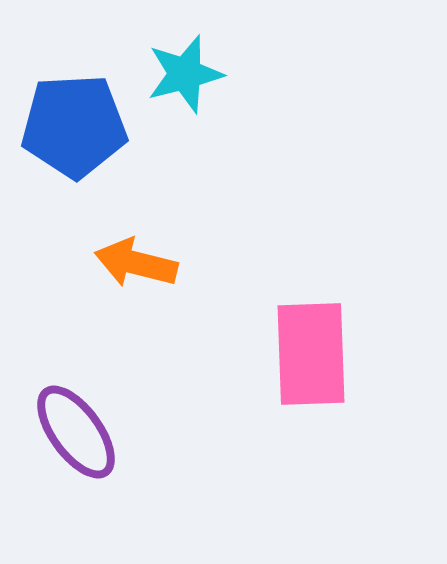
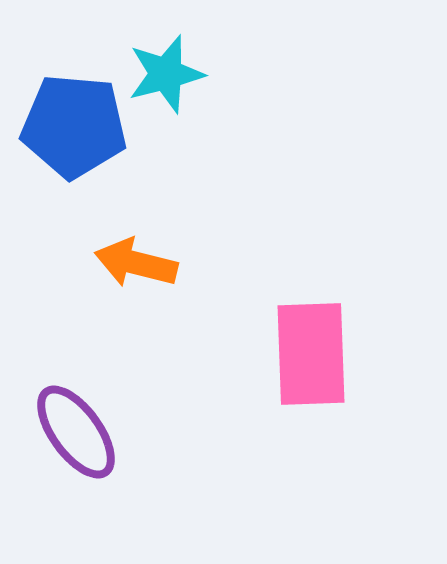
cyan star: moved 19 px left
blue pentagon: rotated 8 degrees clockwise
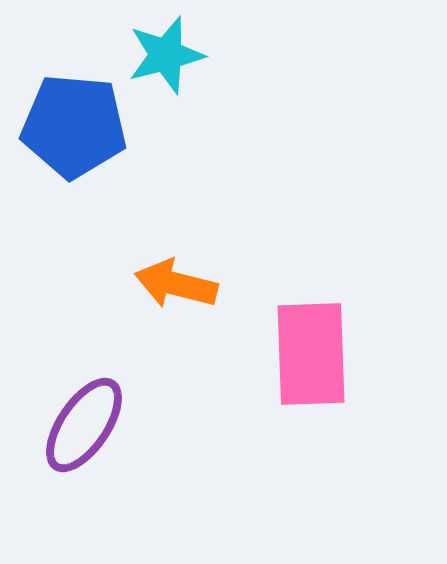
cyan star: moved 19 px up
orange arrow: moved 40 px right, 21 px down
purple ellipse: moved 8 px right, 7 px up; rotated 70 degrees clockwise
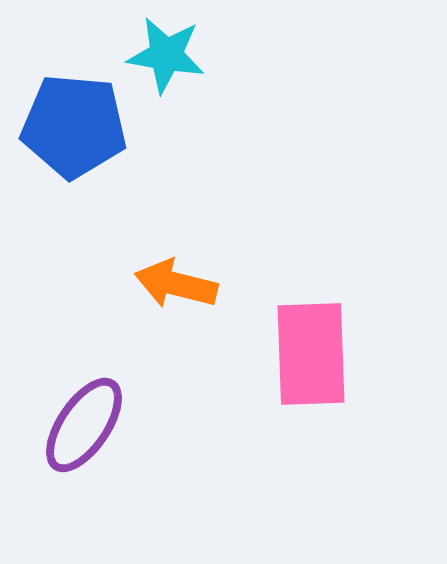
cyan star: rotated 24 degrees clockwise
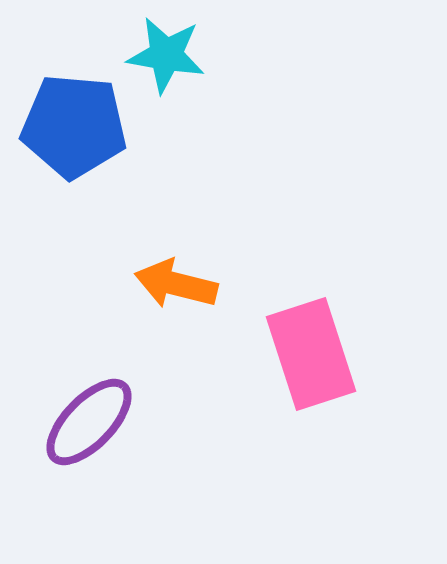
pink rectangle: rotated 16 degrees counterclockwise
purple ellipse: moved 5 px right, 3 px up; rotated 10 degrees clockwise
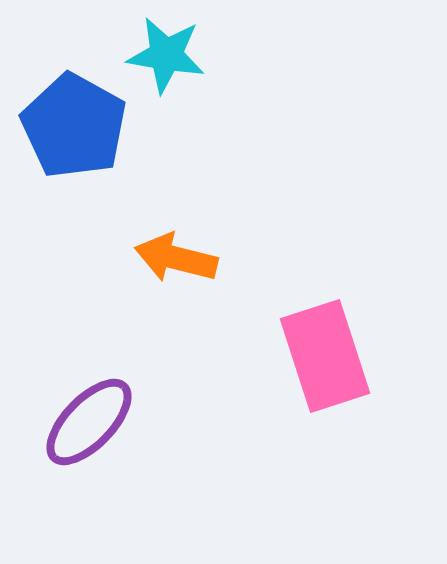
blue pentagon: rotated 24 degrees clockwise
orange arrow: moved 26 px up
pink rectangle: moved 14 px right, 2 px down
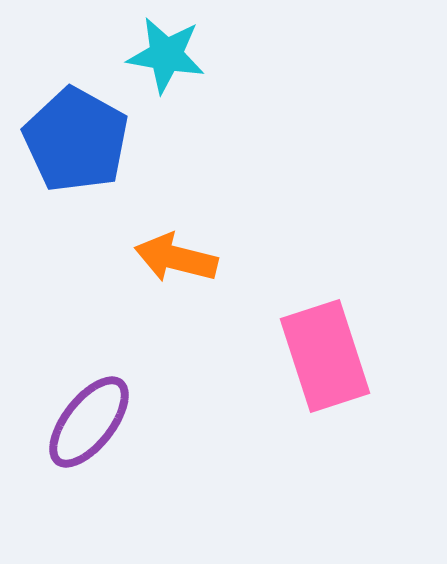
blue pentagon: moved 2 px right, 14 px down
purple ellipse: rotated 6 degrees counterclockwise
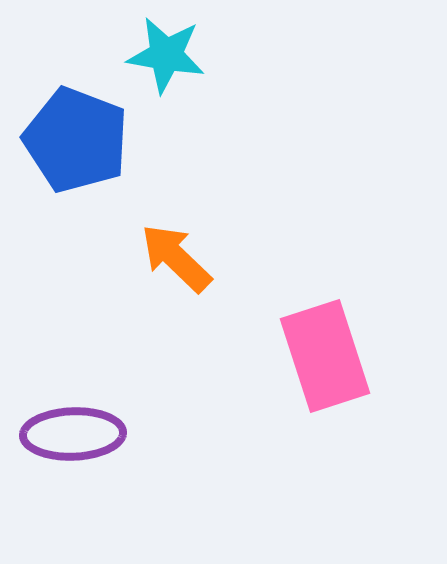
blue pentagon: rotated 8 degrees counterclockwise
orange arrow: rotated 30 degrees clockwise
purple ellipse: moved 16 px left, 12 px down; rotated 50 degrees clockwise
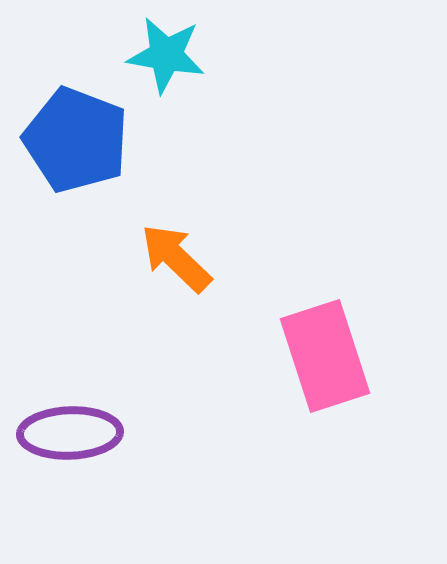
purple ellipse: moved 3 px left, 1 px up
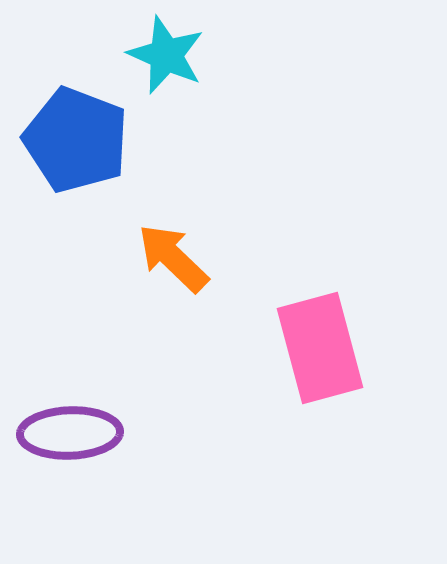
cyan star: rotated 14 degrees clockwise
orange arrow: moved 3 px left
pink rectangle: moved 5 px left, 8 px up; rotated 3 degrees clockwise
